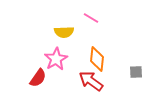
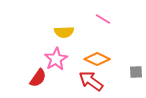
pink line: moved 12 px right, 1 px down
orange diamond: rotated 70 degrees counterclockwise
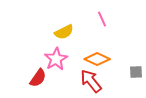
pink line: moved 1 px left; rotated 35 degrees clockwise
yellow semicircle: rotated 24 degrees counterclockwise
red arrow: rotated 15 degrees clockwise
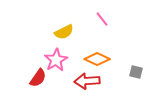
pink line: rotated 14 degrees counterclockwise
pink star: moved 1 px down
gray square: rotated 16 degrees clockwise
red arrow: moved 4 px left; rotated 55 degrees counterclockwise
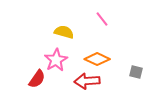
yellow semicircle: rotated 138 degrees counterclockwise
red semicircle: moved 1 px left, 1 px down
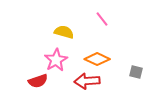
red semicircle: moved 1 px right, 2 px down; rotated 36 degrees clockwise
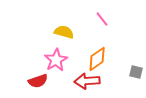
orange diamond: rotated 60 degrees counterclockwise
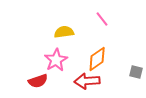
yellow semicircle: rotated 24 degrees counterclockwise
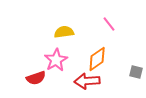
pink line: moved 7 px right, 5 px down
red semicircle: moved 2 px left, 3 px up
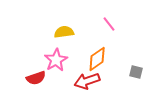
red arrow: rotated 15 degrees counterclockwise
